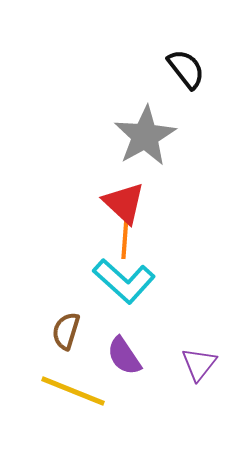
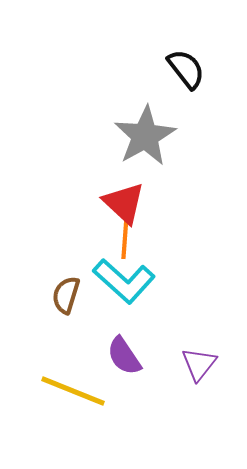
brown semicircle: moved 36 px up
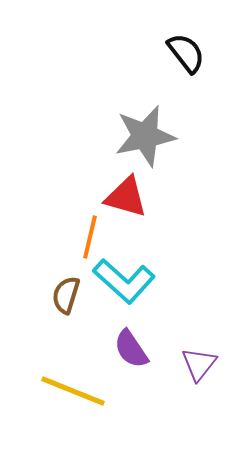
black semicircle: moved 16 px up
gray star: rotated 18 degrees clockwise
red triangle: moved 2 px right, 6 px up; rotated 27 degrees counterclockwise
orange line: moved 35 px left; rotated 9 degrees clockwise
purple semicircle: moved 7 px right, 7 px up
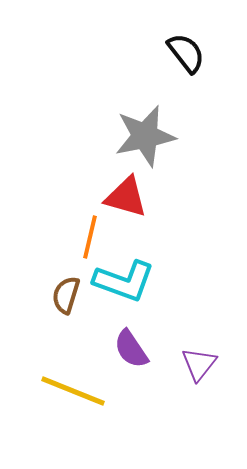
cyan L-shape: rotated 22 degrees counterclockwise
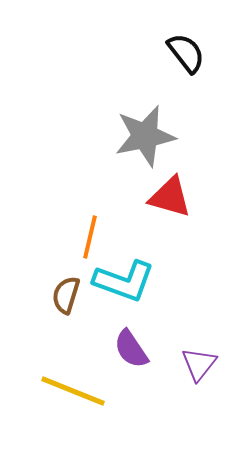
red triangle: moved 44 px right
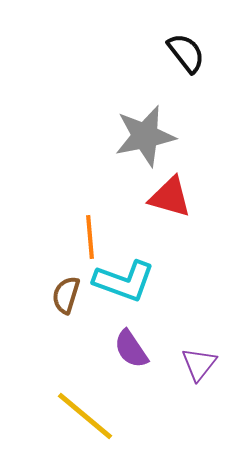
orange line: rotated 18 degrees counterclockwise
yellow line: moved 12 px right, 25 px down; rotated 18 degrees clockwise
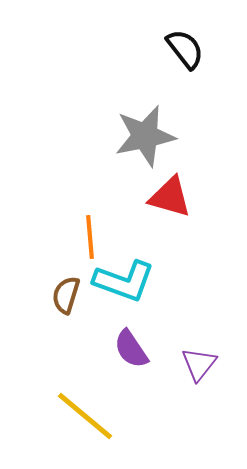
black semicircle: moved 1 px left, 4 px up
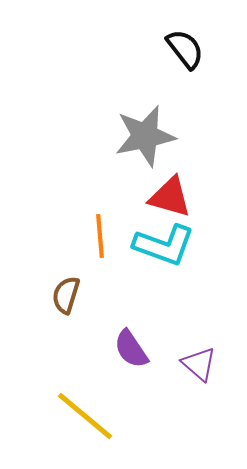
orange line: moved 10 px right, 1 px up
cyan L-shape: moved 40 px right, 36 px up
purple triangle: rotated 27 degrees counterclockwise
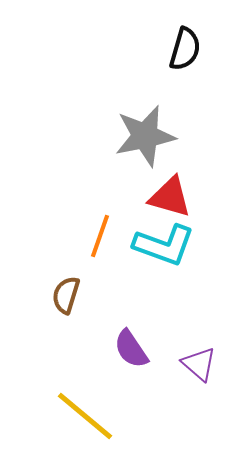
black semicircle: rotated 54 degrees clockwise
orange line: rotated 24 degrees clockwise
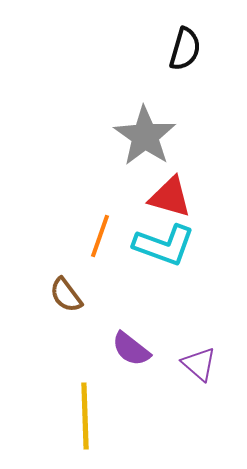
gray star: rotated 26 degrees counterclockwise
brown semicircle: rotated 54 degrees counterclockwise
purple semicircle: rotated 18 degrees counterclockwise
yellow line: rotated 48 degrees clockwise
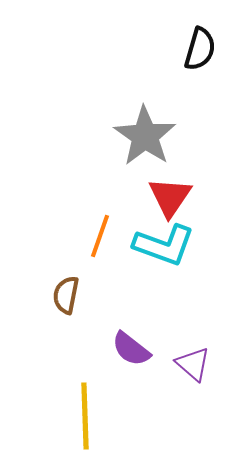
black semicircle: moved 15 px right
red triangle: rotated 48 degrees clockwise
brown semicircle: rotated 48 degrees clockwise
purple triangle: moved 6 px left
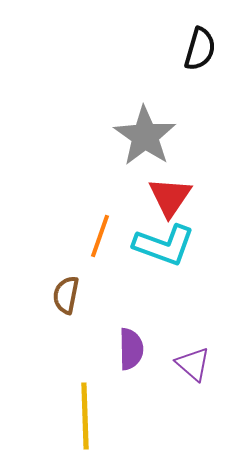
purple semicircle: rotated 129 degrees counterclockwise
